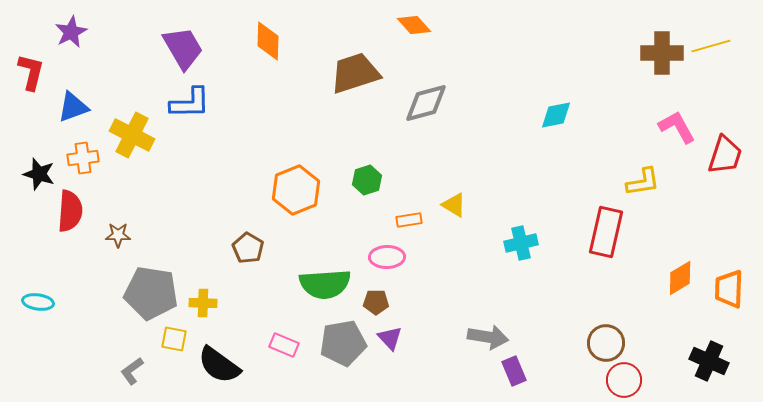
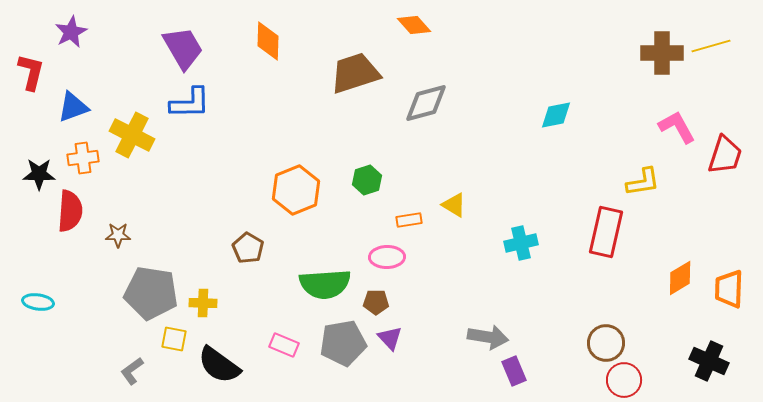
black star at (39, 174): rotated 16 degrees counterclockwise
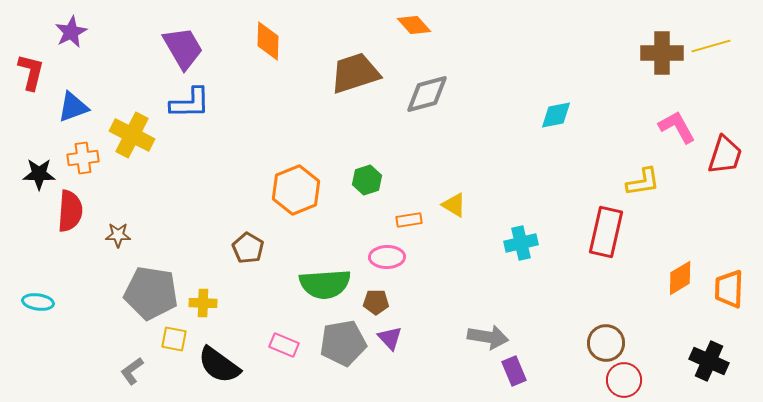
gray diamond at (426, 103): moved 1 px right, 9 px up
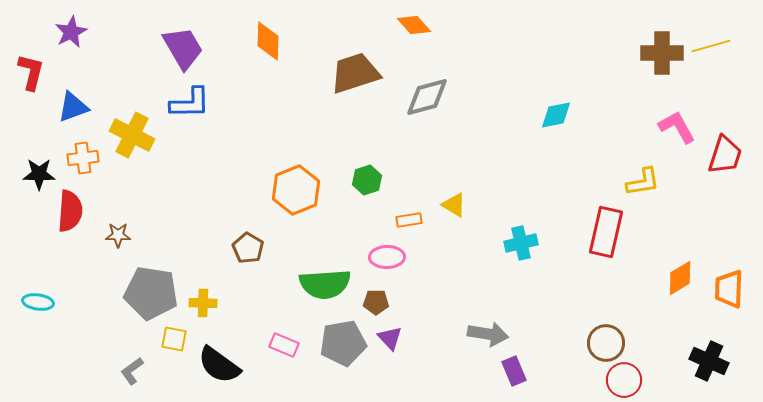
gray diamond at (427, 94): moved 3 px down
gray arrow at (488, 337): moved 3 px up
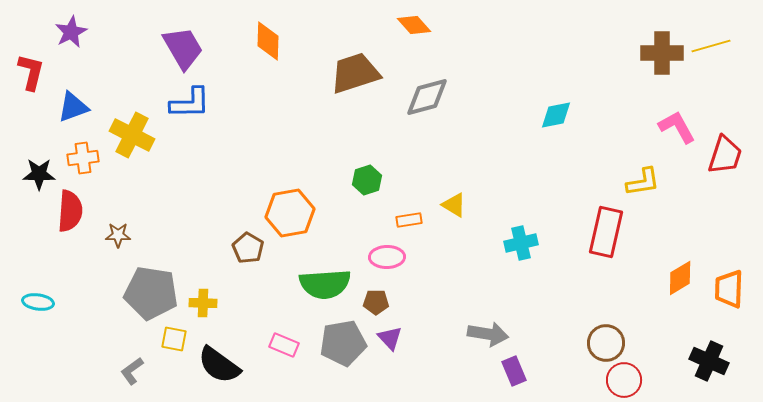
orange hexagon at (296, 190): moved 6 px left, 23 px down; rotated 12 degrees clockwise
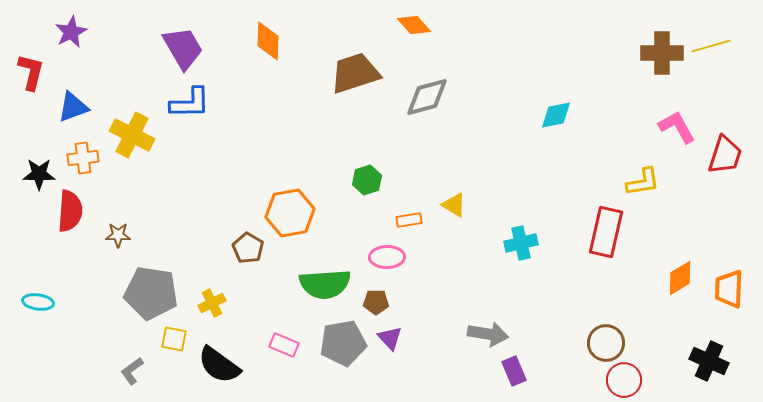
yellow cross at (203, 303): moved 9 px right; rotated 28 degrees counterclockwise
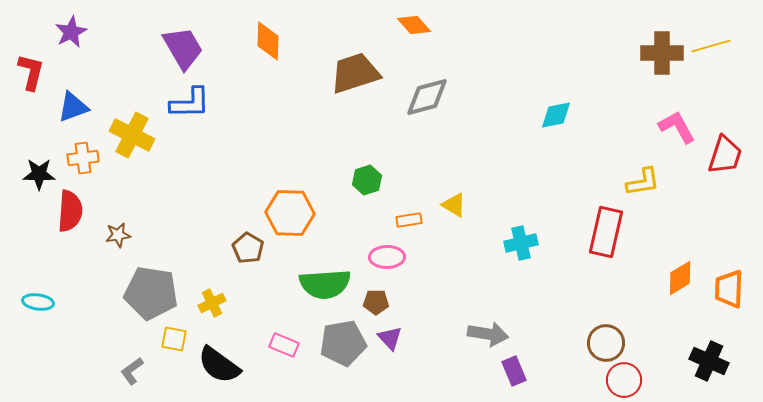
orange hexagon at (290, 213): rotated 12 degrees clockwise
brown star at (118, 235): rotated 10 degrees counterclockwise
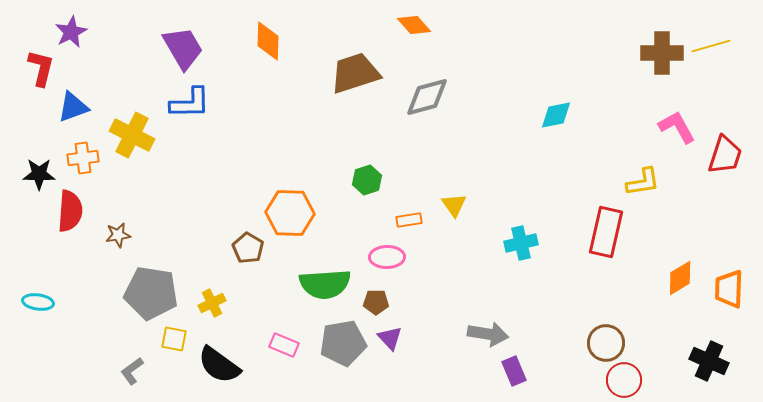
red L-shape at (31, 72): moved 10 px right, 4 px up
yellow triangle at (454, 205): rotated 24 degrees clockwise
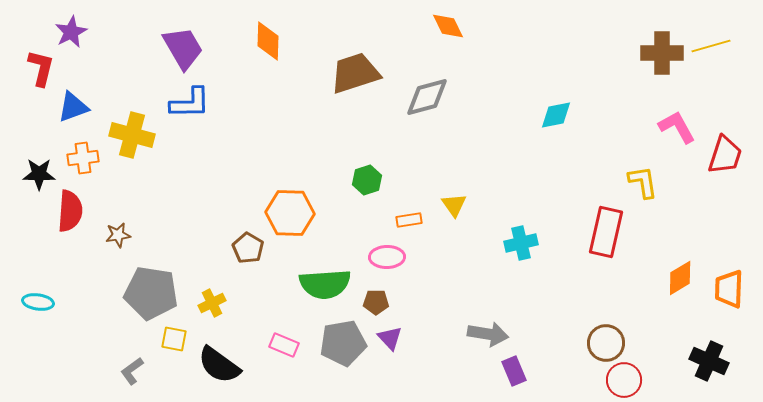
orange diamond at (414, 25): moved 34 px right, 1 px down; rotated 16 degrees clockwise
yellow cross at (132, 135): rotated 12 degrees counterclockwise
yellow L-shape at (643, 182): rotated 90 degrees counterclockwise
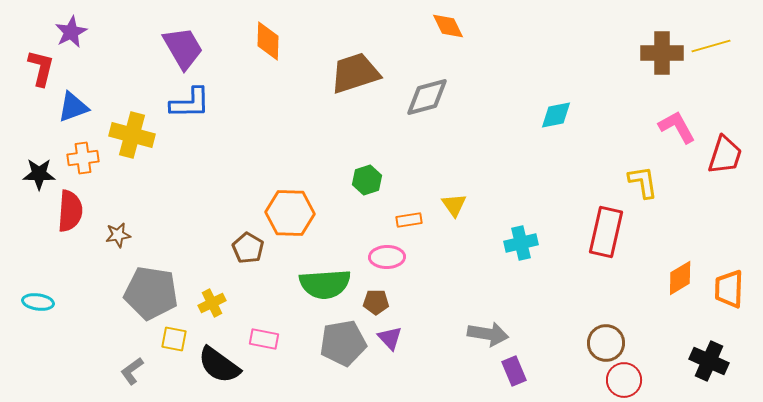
pink rectangle at (284, 345): moved 20 px left, 6 px up; rotated 12 degrees counterclockwise
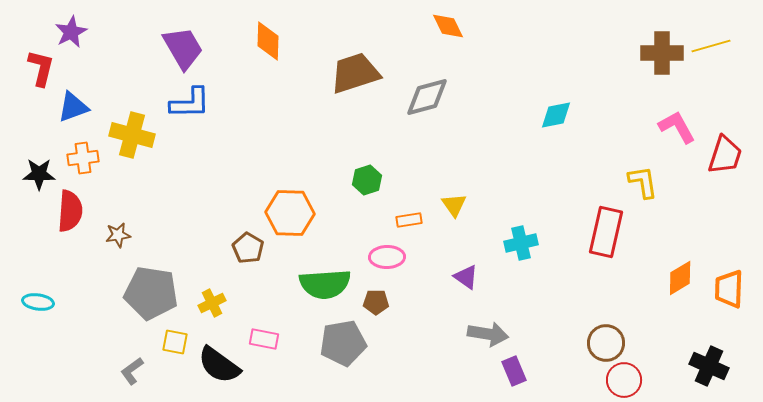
purple triangle at (390, 338): moved 76 px right, 61 px up; rotated 12 degrees counterclockwise
yellow square at (174, 339): moved 1 px right, 3 px down
black cross at (709, 361): moved 5 px down
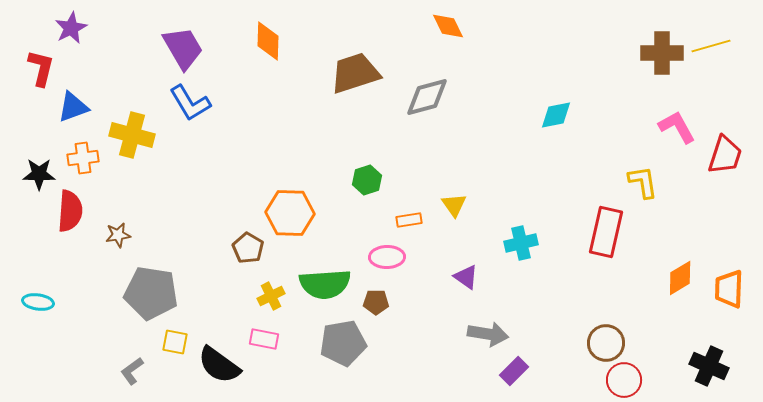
purple star at (71, 32): moved 4 px up
blue L-shape at (190, 103): rotated 60 degrees clockwise
yellow cross at (212, 303): moved 59 px right, 7 px up
purple rectangle at (514, 371): rotated 68 degrees clockwise
